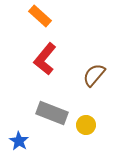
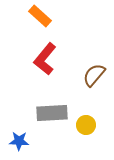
gray rectangle: rotated 24 degrees counterclockwise
blue star: rotated 30 degrees counterclockwise
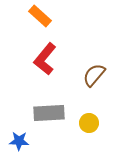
gray rectangle: moved 3 px left
yellow circle: moved 3 px right, 2 px up
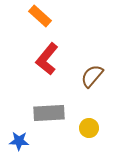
red L-shape: moved 2 px right
brown semicircle: moved 2 px left, 1 px down
yellow circle: moved 5 px down
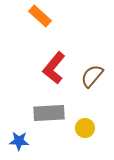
red L-shape: moved 7 px right, 9 px down
yellow circle: moved 4 px left
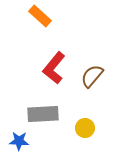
gray rectangle: moved 6 px left, 1 px down
